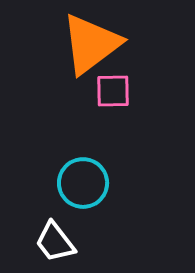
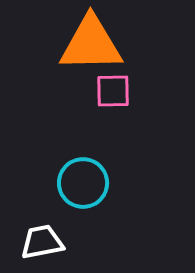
orange triangle: rotated 36 degrees clockwise
white trapezoid: moved 13 px left; rotated 117 degrees clockwise
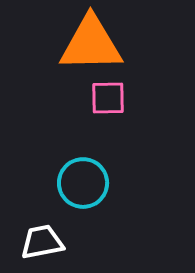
pink square: moved 5 px left, 7 px down
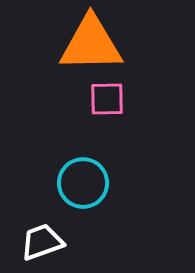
pink square: moved 1 px left, 1 px down
white trapezoid: rotated 9 degrees counterclockwise
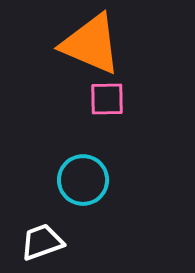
orange triangle: rotated 24 degrees clockwise
cyan circle: moved 3 px up
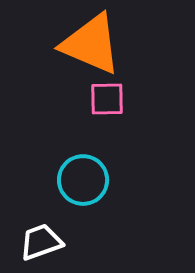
white trapezoid: moved 1 px left
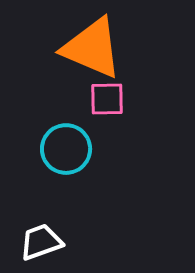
orange triangle: moved 1 px right, 4 px down
cyan circle: moved 17 px left, 31 px up
